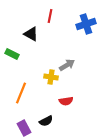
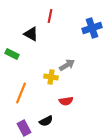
blue cross: moved 6 px right, 4 px down
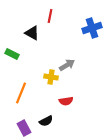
black triangle: moved 1 px right, 1 px up
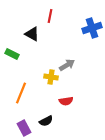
black triangle: moved 1 px down
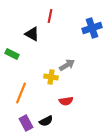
purple rectangle: moved 2 px right, 5 px up
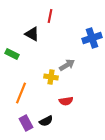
blue cross: moved 10 px down
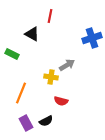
red semicircle: moved 5 px left; rotated 24 degrees clockwise
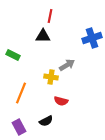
black triangle: moved 11 px right, 2 px down; rotated 28 degrees counterclockwise
green rectangle: moved 1 px right, 1 px down
purple rectangle: moved 7 px left, 4 px down
